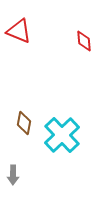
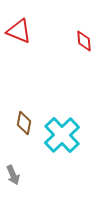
gray arrow: rotated 24 degrees counterclockwise
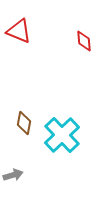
gray arrow: rotated 84 degrees counterclockwise
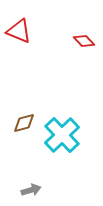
red diamond: rotated 40 degrees counterclockwise
brown diamond: rotated 65 degrees clockwise
gray arrow: moved 18 px right, 15 px down
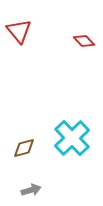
red triangle: rotated 28 degrees clockwise
brown diamond: moved 25 px down
cyan cross: moved 10 px right, 3 px down
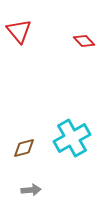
cyan cross: rotated 15 degrees clockwise
gray arrow: rotated 12 degrees clockwise
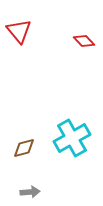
gray arrow: moved 1 px left, 2 px down
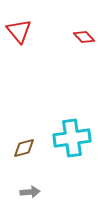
red diamond: moved 4 px up
cyan cross: rotated 21 degrees clockwise
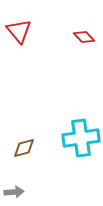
cyan cross: moved 9 px right
gray arrow: moved 16 px left
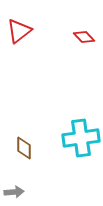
red triangle: rotated 32 degrees clockwise
brown diamond: rotated 75 degrees counterclockwise
